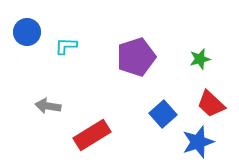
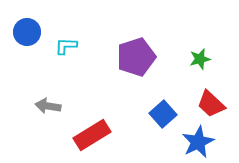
blue star: rotated 8 degrees counterclockwise
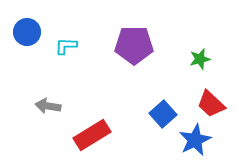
purple pentagon: moved 2 px left, 12 px up; rotated 18 degrees clockwise
blue star: moved 3 px left, 2 px up
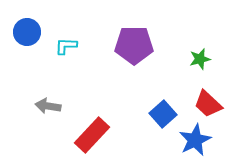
red trapezoid: moved 3 px left
red rectangle: rotated 15 degrees counterclockwise
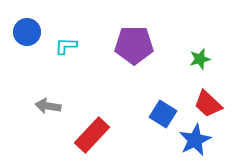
blue square: rotated 16 degrees counterclockwise
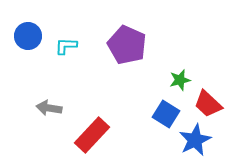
blue circle: moved 1 px right, 4 px down
purple pentagon: moved 7 px left; rotated 24 degrees clockwise
green star: moved 20 px left, 21 px down
gray arrow: moved 1 px right, 2 px down
blue square: moved 3 px right
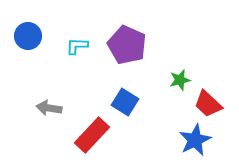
cyan L-shape: moved 11 px right
blue square: moved 41 px left, 12 px up
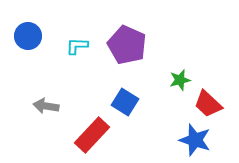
gray arrow: moved 3 px left, 2 px up
blue star: rotated 28 degrees counterclockwise
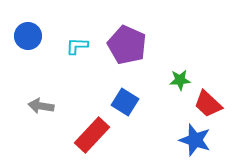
green star: rotated 10 degrees clockwise
gray arrow: moved 5 px left
